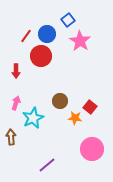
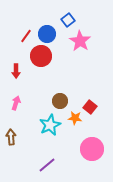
cyan star: moved 17 px right, 7 px down
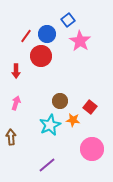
orange star: moved 2 px left, 2 px down
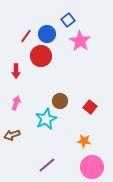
orange star: moved 11 px right, 21 px down
cyan star: moved 4 px left, 6 px up
brown arrow: moved 1 px right, 2 px up; rotated 105 degrees counterclockwise
pink circle: moved 18 px down
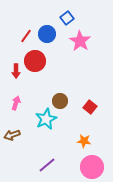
blue square: moved 1 px left, 2 px up
red circle: moved 6 px left, 5 px down
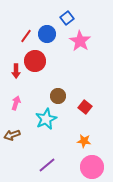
brown circle: moved 2 px left, 5 px up
red square: moved 5 px left
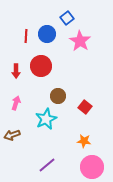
red line: rotated 32 degrees counterclockwise
red circle: moved 6 px right, 5 px down
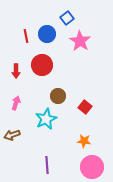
red line: rotated 16 degrees counterclockwise
red circle: moved 1 px right, 1 px up
purple line: rotated 54 degrees counterclockwise
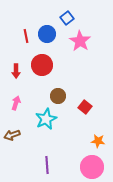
orange star: moved 14 px right
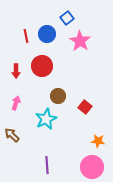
red circle: moved 1 px down
brown arrow: rotated 63 degrees clockwise
